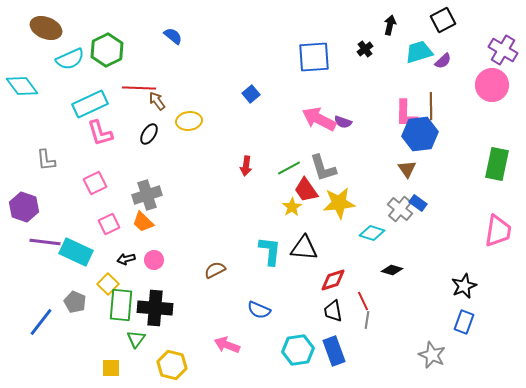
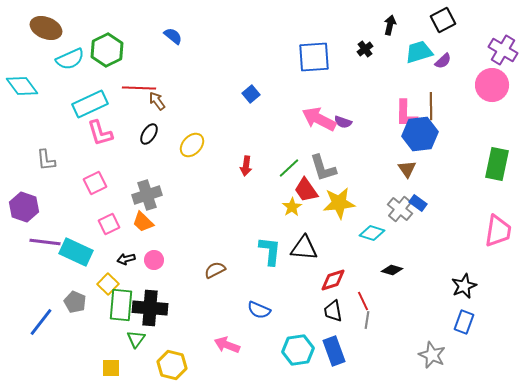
yellow ellipse at (189, 121): moved 3 px right, 24 px down; rotated 40 degrees counterclockwise
green line at (289, 168): rotated 15 degrees counterclockwise
black cross at (155, 308): moved 5 px left
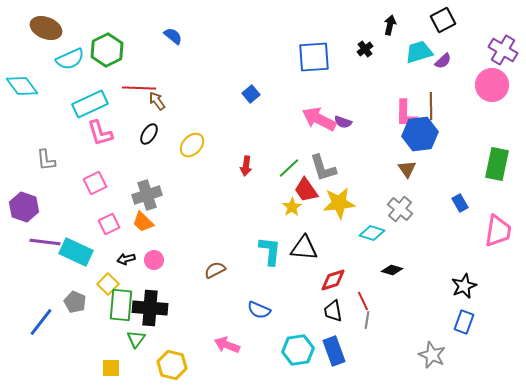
blue rectangle at (418, 203): moved 42 px right; rotated 24 degrees clockwise
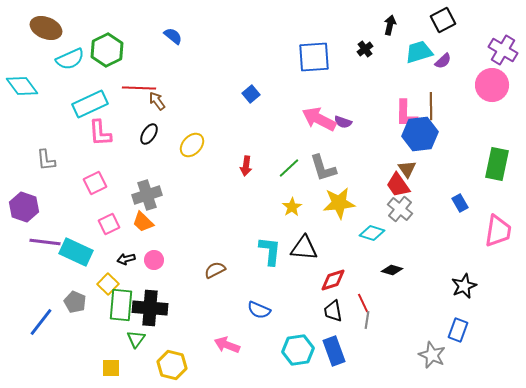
pink L-shape at (100, 133): rotated 12 degrees clockwise
red trapezoid at (306, 190): moved 92 px right, 5 px up
red line at (363, 301): moved 2 px down
blue rectangle at (464, 322): moved 6 px left, 8 px down
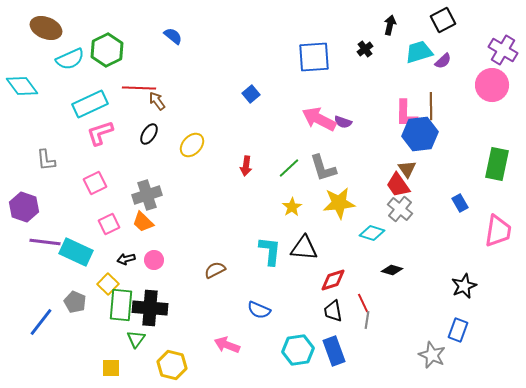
pink L-shape at (100, 133): rotated 76 degrees clockwise
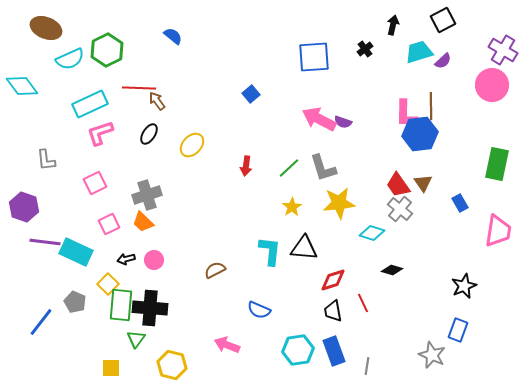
black arrow at (390, 25): moved 3 px right
brown triangle at (407, 169): moved 16 px right, 14 px down
gray line at (367, 320): moved 46 px down
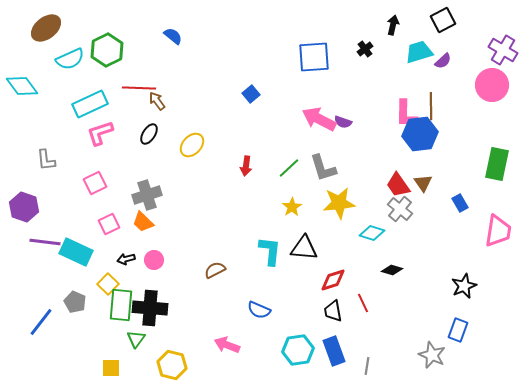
brown ellipse at (46, 28): rotated 60 degrees counterclockwise
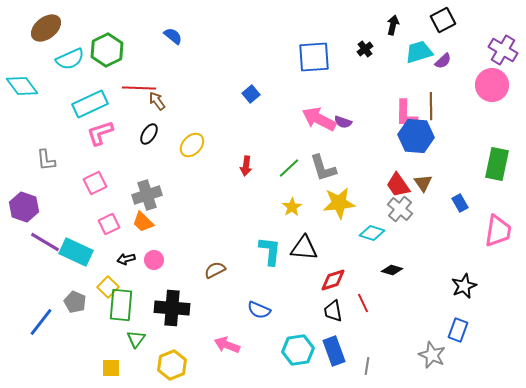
blue hexagon at (420, 134): moved 4 px left, 2 px down; rotated 12 degrees clockwise
purple line at (45, 242): rotated 24 degrees clockwise
yellow square at (108, 284): moved 3 px down
black cross at (150, 308): moved 22 px right
yellow hexagon at (172, 365): rotated 24 degrees clockwise
